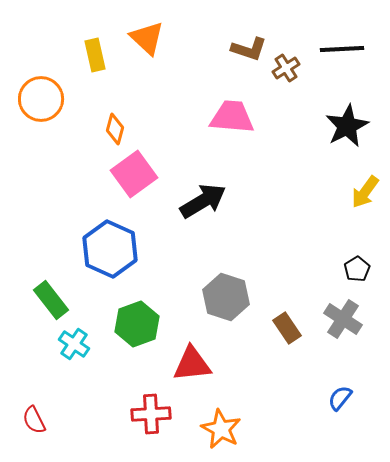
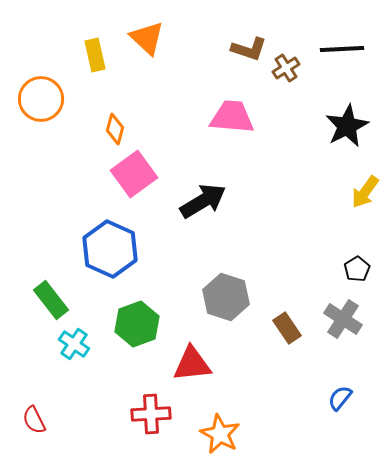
orange star: moved 1 px left, 5 px down
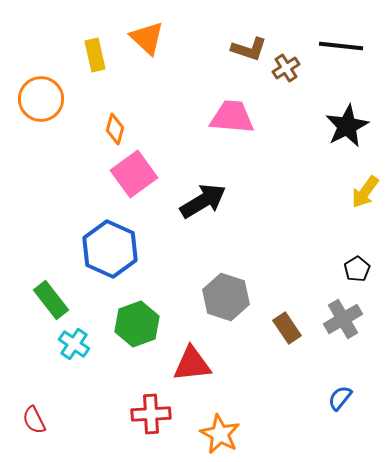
black line: moved 1 px left, 3 px up; rotated 9 degrees clockwise
gray cross: rotated 27 degrees clockwise
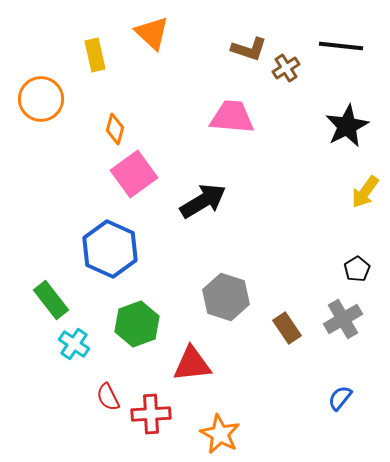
orange triangle: moved 5 px right, 5 px up
red semicircle: moved 74 px right, 23 px up
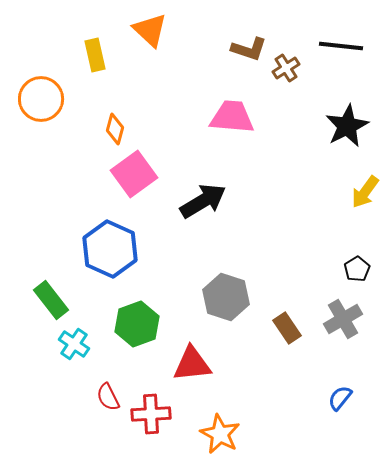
orange triangle: moved 2 px left, 3 px up
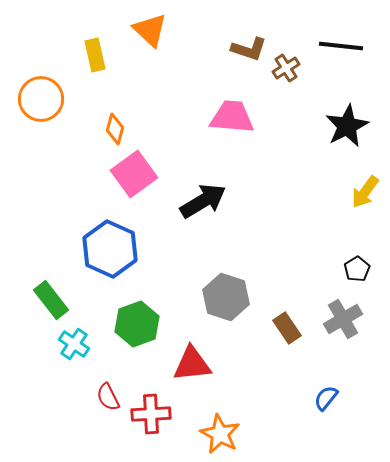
blue semicircle: moved 14 px left
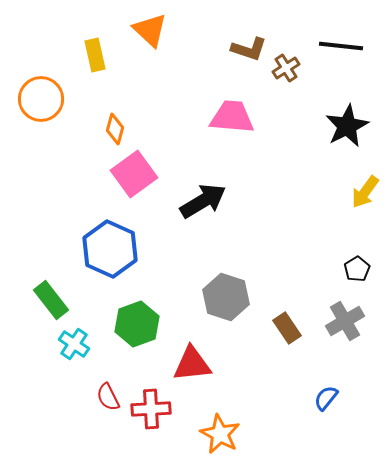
gray cross: moved 2 px right, 2 px down
red cross: moved 5 px up
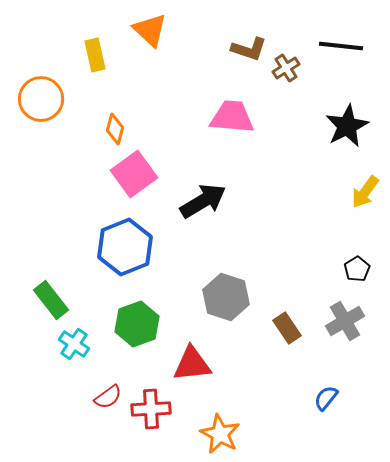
blue hexagon: moved 15 px right, 2 px up; rotated 14 degrees clockwise
red semicircle: rotated 100 degrees counterclockwise
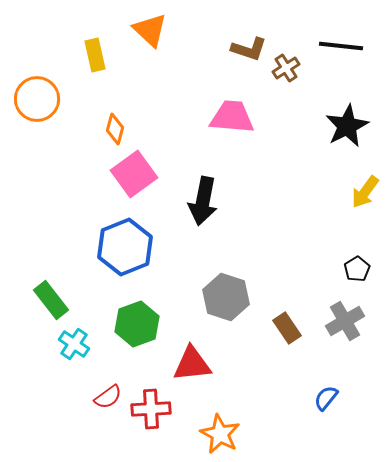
orange circle: moved 4 px left
black arrow: rotated 132 degrees clockwise
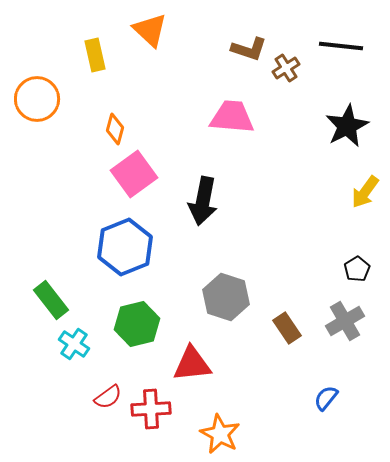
green hexagon: rotated 6 degrees clockwise
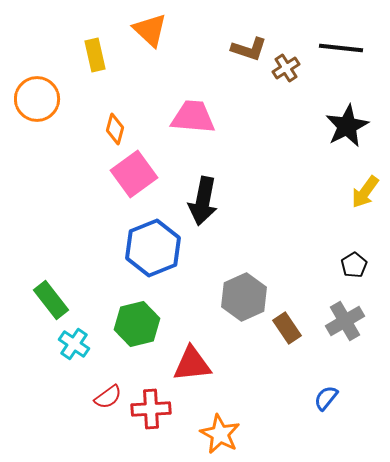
black line: moved 2 px down
pink trapezoid: moved 39 px left
blue hexagon: moved 28 px right, 1 px down
black pentagon: moved 3 px left, 4 px up
gray hexagon: moved 18 px right; rotated 18 degrees clockwise
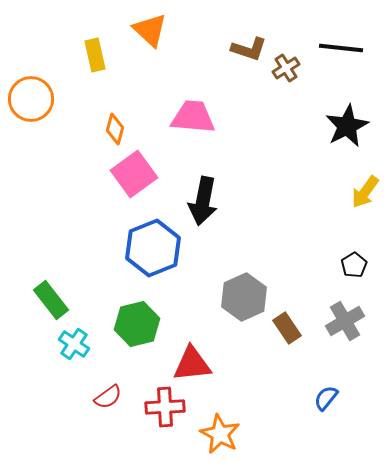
orange circle: moved 6 px left
red cross: moved 14 px right, 2 px up
